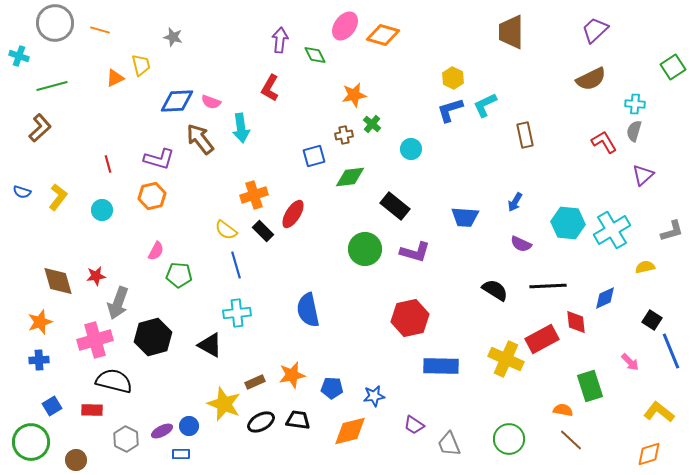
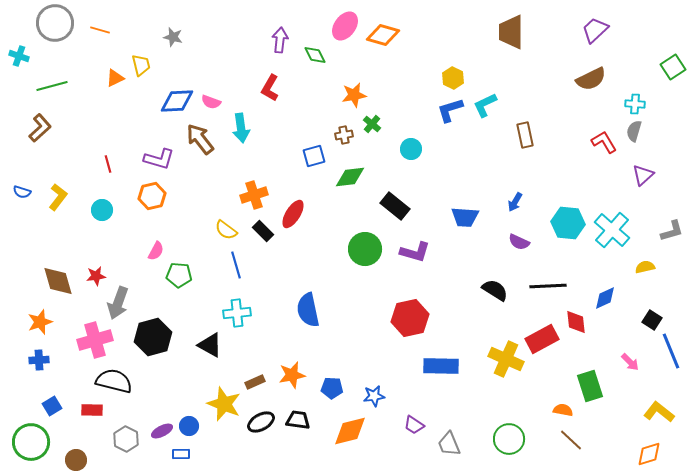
cyan cross at (612, 230): rotated 18 degrees counterclockwise
purple semicircle at (521, 244): moved 2 px left, 2 px up
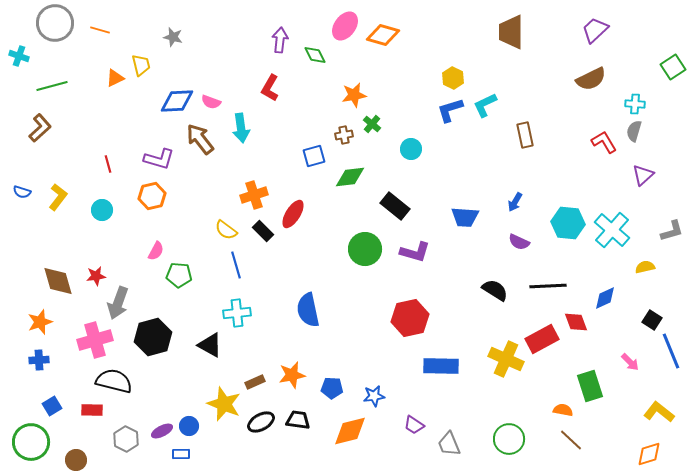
red diamond at (576, 322): rotated 15 degrees counterclockwise
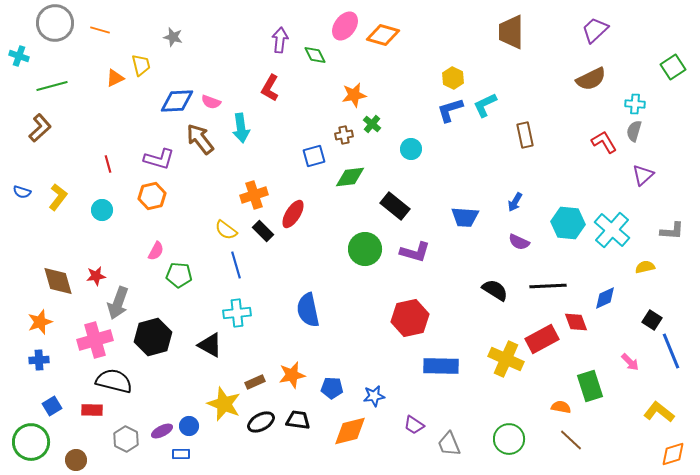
gray L-shape at (672, 231): rotated 20 degrees clockwise
orange semicircle at (563, 410): moved 2 px left, 3 px up
orange diamond at (649, 454): moved 24 px right
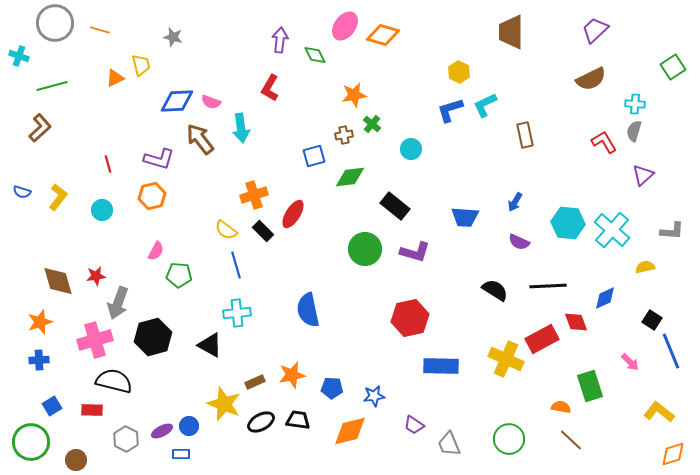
yellow hexagon at (453, 78): moved 6 px right, 6 px up
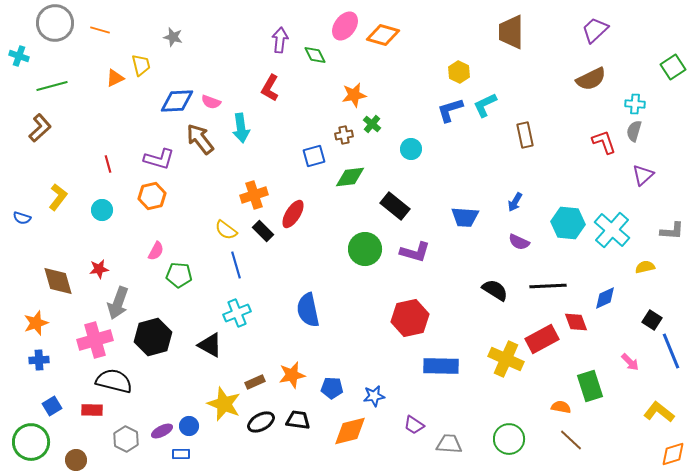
red L-shape at (604, 142): rotated 12 degrees clockwise
blue semicircle at (22, 192): moved 26 px down
red star at (96, 276): moved 3 px right, 7 px up
cyan cross at (237, 313): rotated 16 degrees counterclockwise
orange star at (40, 322): moved 4 px left, 1 px down
gray trapezoid at (449, 444): rotated 116 degrees clockwise
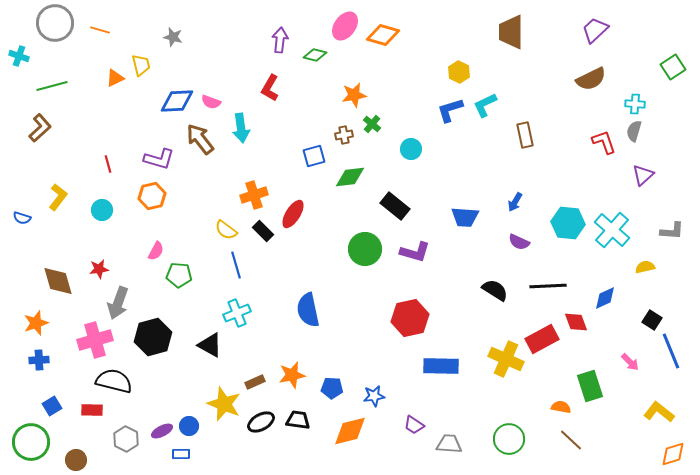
green diamond at (315, 55): rotated 50 degrees counterclockwise
